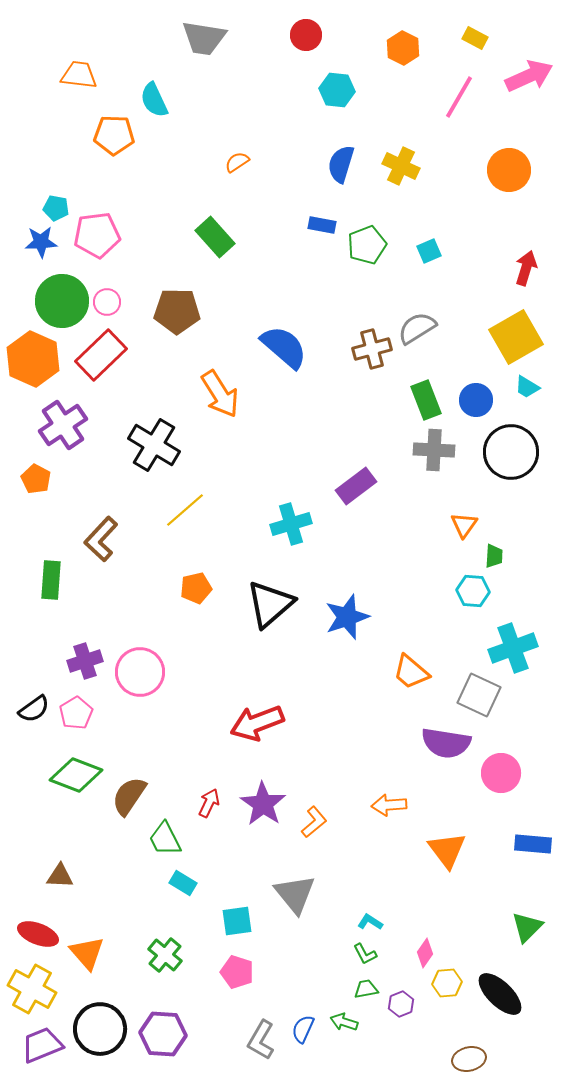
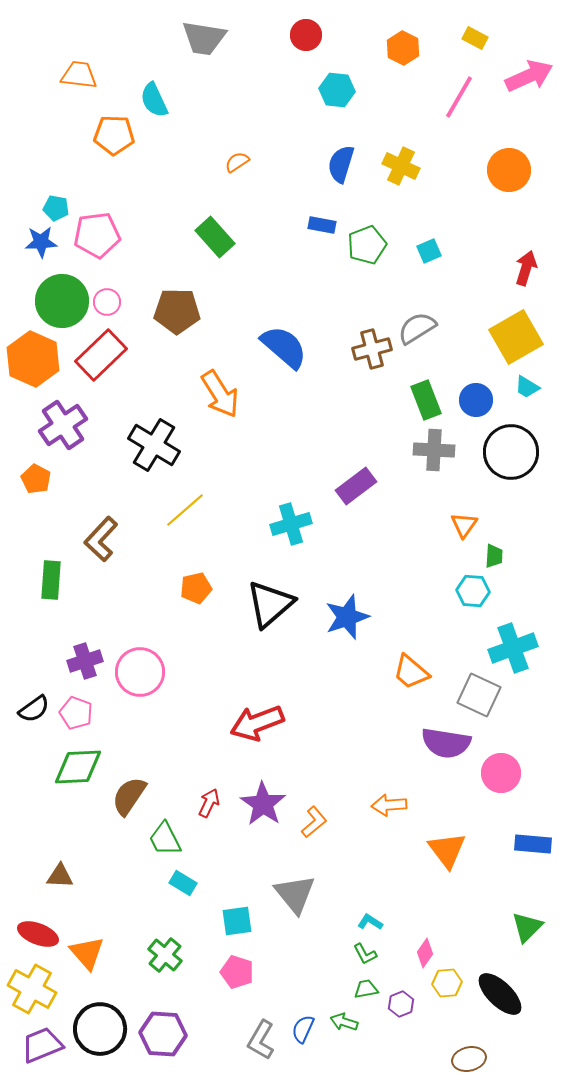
pink pentagon at (76, 713): rotated 20 degrees counterclockwise
green diamond at (76, 775): moved 2 px right, 8 px up; rotated 24 degrees counterclockwise
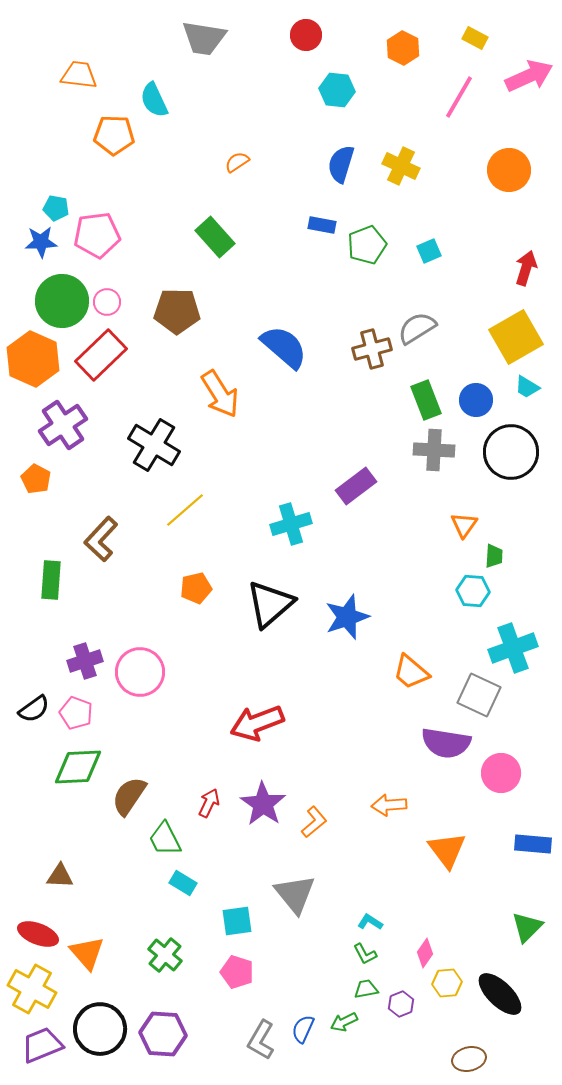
green arrow at (344, 1022): rotated 44 degrees counterclockwise
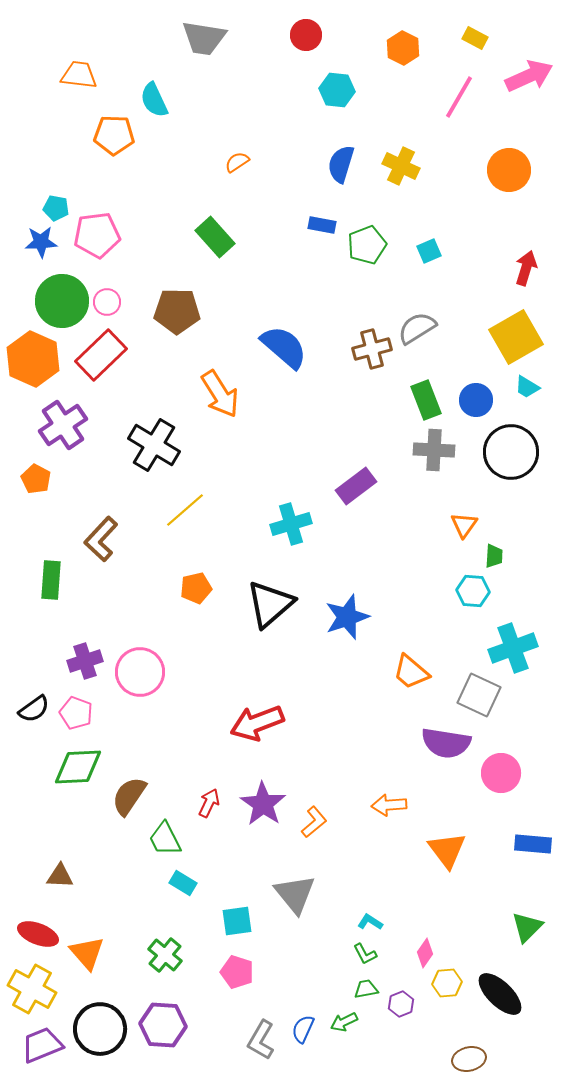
purple hexagon at (163, 1034): moved 9 px up
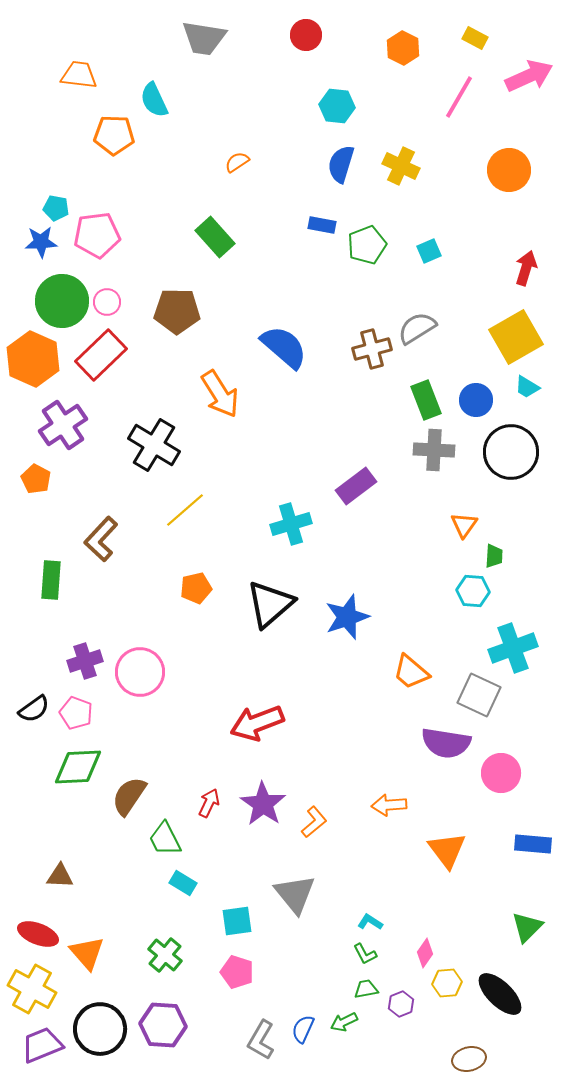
cyan hexagon at (337, 90): moved 16 px down
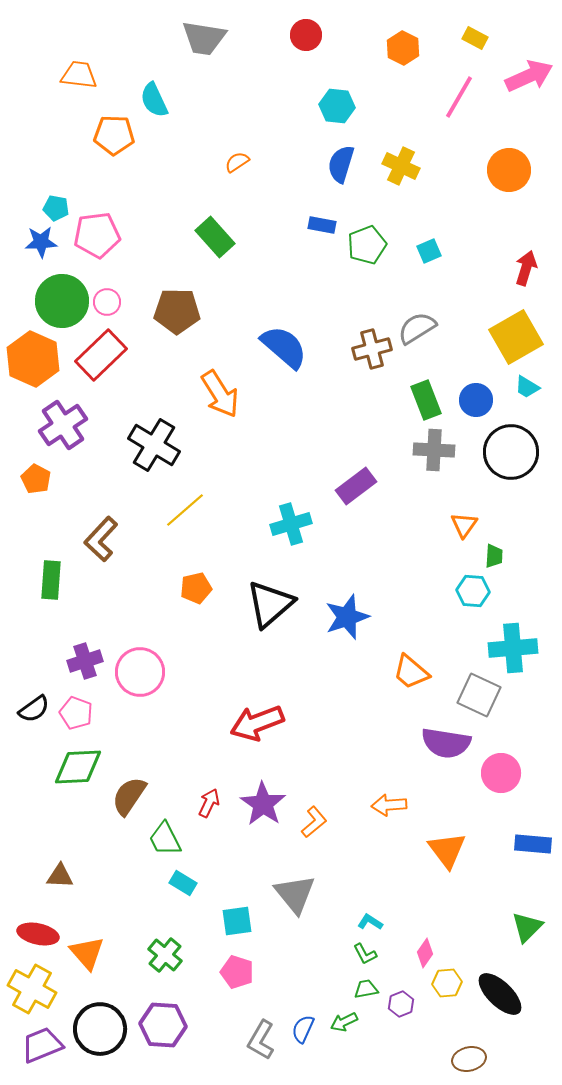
cyan cross at (513, 648): rotated 15 degrees clockwise
red ellipse at (38, 934): rotated 9 degrees counterclockwise
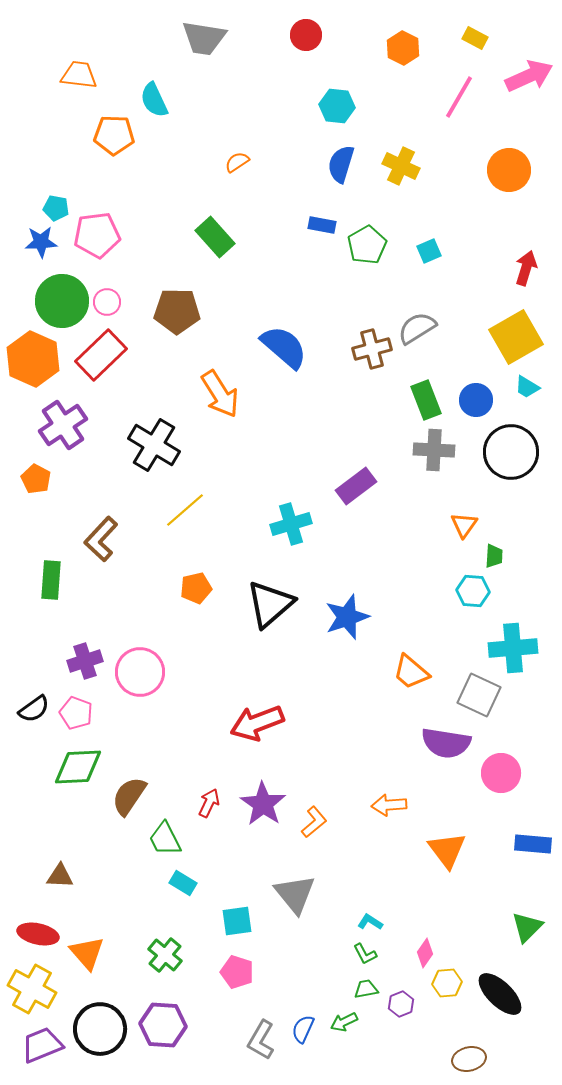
green pentagon at (367, 245): rotated 9 degrees counterclockwise
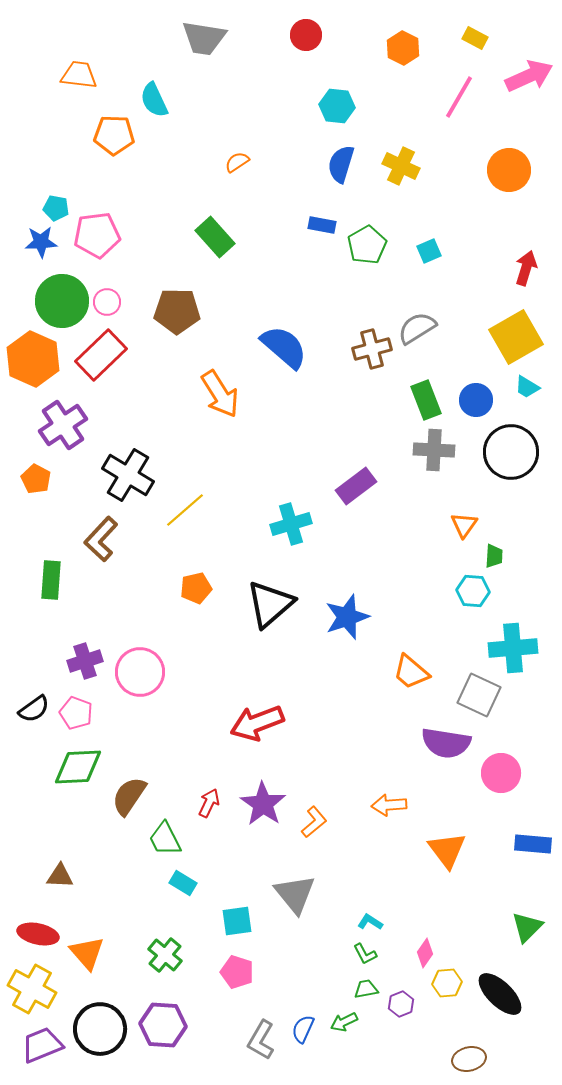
black cross at (154, 445): moved 26 px left, 30 px down
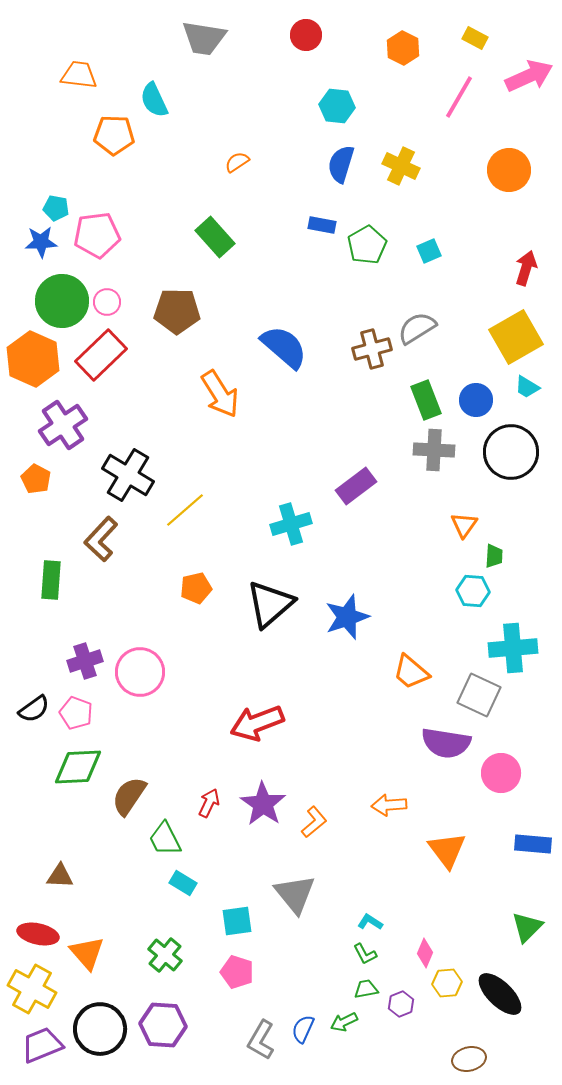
pink diamond at (425, 953): rotated 12 degrees counterclockwise
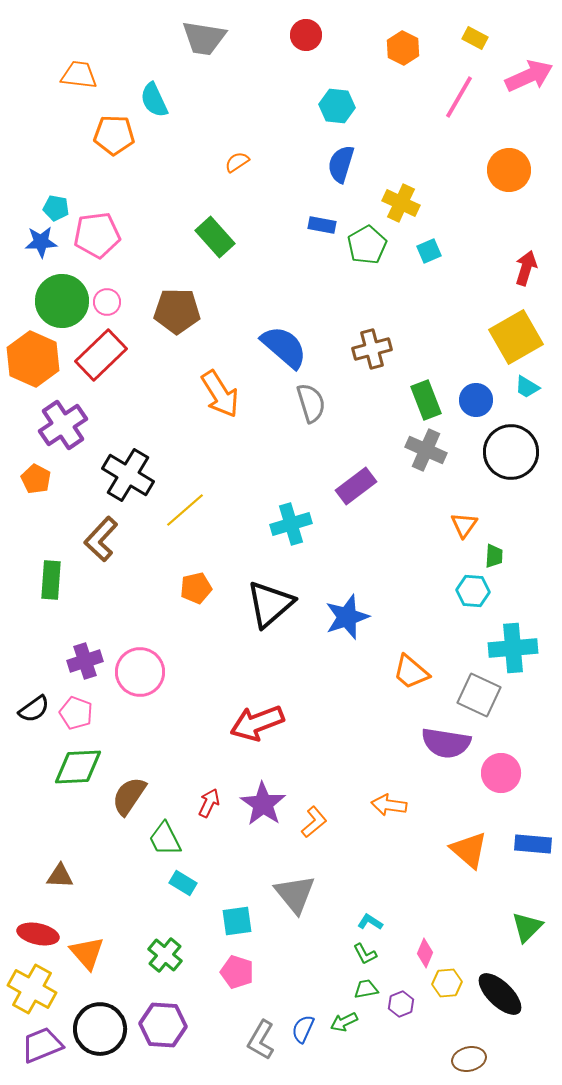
yellow cross at (401, 166): moved 37 px down
gray semicircle at (417, 328): moved 106 px left, 75 px down; rotated 105 degrees clockwise
gray cross at (434, 450): moved 8 px left; rotated 21 degrees clockwise
orange arrow at (389, 805): rotated 12 degrees clockwise
orange triangle at (447, 850): moved 22 px right; rotated 12 degrees counterclockwise
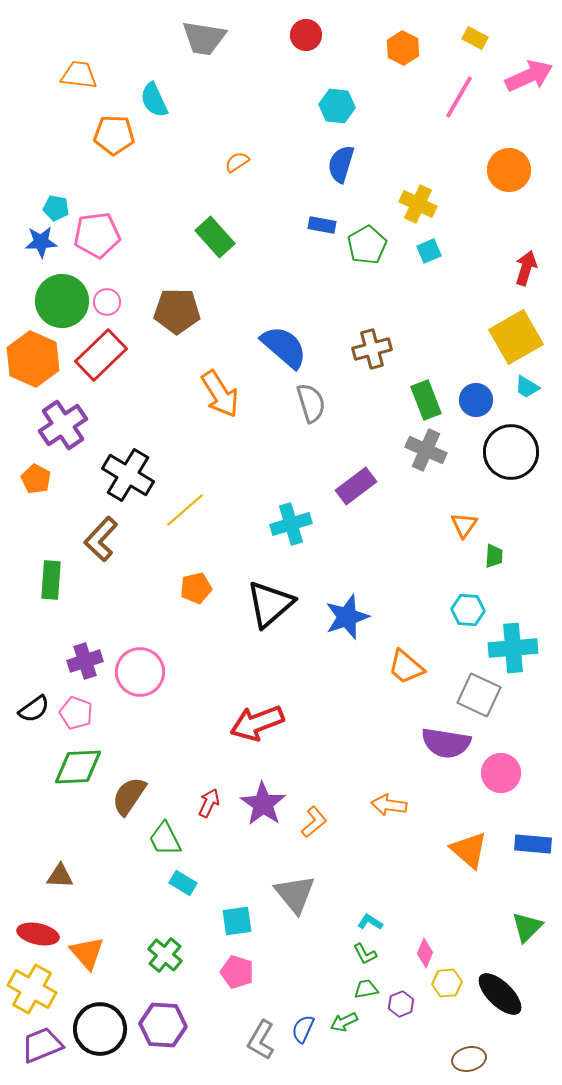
yellow cross at (401, 203): moved 17 px right, 1 px down
cyan hexagon at (473, 591): moved 5 px left, 19 px down
orange trapezoid at (411, 672): moved 5 px left, 5 px up
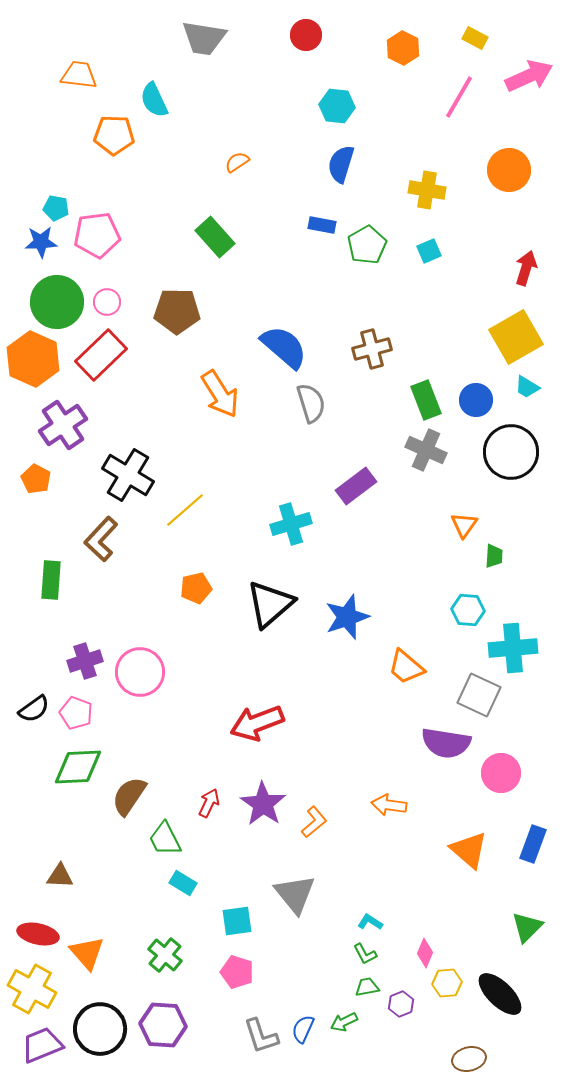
yellow cross at (418, 204): moved 9 px right, 14 px up; rotated 15 degrees counterclockwise
green circle at (62, 301): moved 5 px left, 1 px down
blue rectangle at (533, 844): rotated 75 degrees counterclockwise
green trapezoid at (366, 989): moved 1 px right, 2 px up
gray L-shape at (261, 1040): moved 4 px up; rotated 48 degrees counterclockwise
